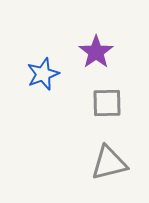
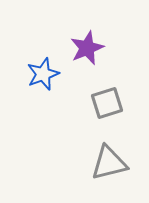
purple star: moved 9 px left, 4 px up; rotated 12 degrees clockwise
gray square: rotated 16 degrees counterclockwise
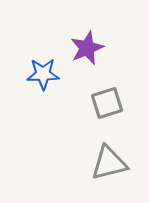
blue star: rotated 20 degrees clockwise
